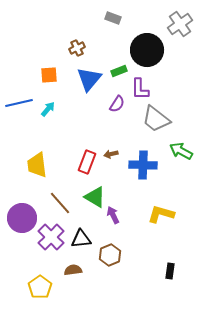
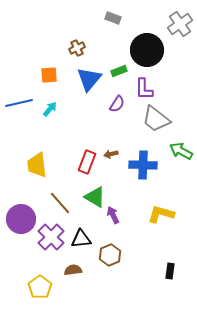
purple L-shape: moved 4 px right
cyan arrow: moved 2 px right
purple circle: moved 1 px left, 1 px down
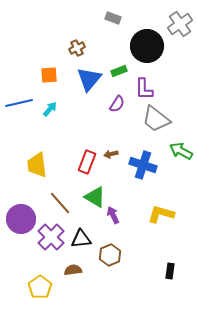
black circle: moved 4 px up
blue cross: rotated 16 degrees clockwise
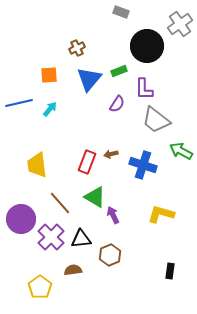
gray rectangle: moved 8 px right, 6 px up
gray trapezoid: moved 1 px down
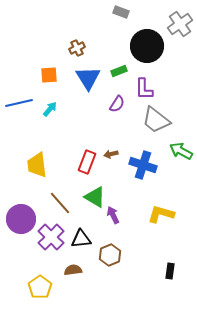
blue triangle: moved 1 px left, 1 px up; rotated 12 degrees counterclockwise
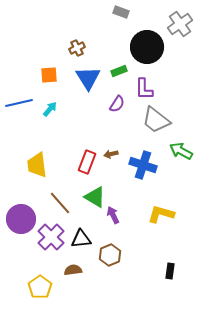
black circle: moved 1 px down
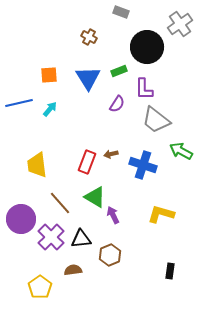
brown cross: moved 12 px right, 11 px up; rotated 35 degrees counterclockwise
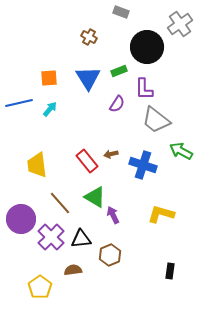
orange square: moved 3 px down
red rectangle: moved 1 px up; rotated 60 degrees counterclockwise
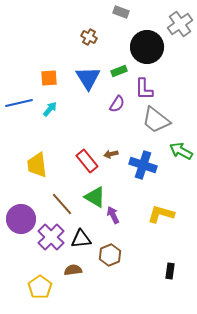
brown line: moved 2 px right, 1 px down
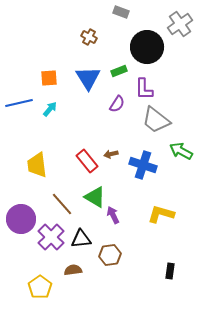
brown hexagon: rotated 15 degrees clockwise
